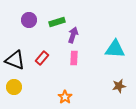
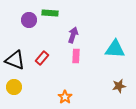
green rectangle: moved 7 px left, 9 px up; rotated 21 degrees clockwise
pink rectangle: moved 2 px right, 2 px up
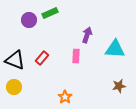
green rectangle: rotated 28 degrees counterclockwise
purple arrow: moved 14 px right
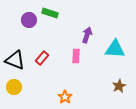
green rectangle: rotated 42 degrees clockwise
brown star: rotated 16 degrees counterclockwise
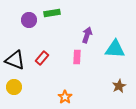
green rectangle: moved 2 px right; rotated 28 degrees counterclockwise
pink rectangle: moved 1 px right, 1 px down
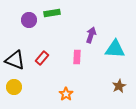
purple arrow: moved 4 px right
orange star: moved 1 px right, 3 px up
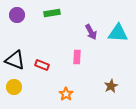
purple circle: moved 12 px left, 5 px up
purple arrow: moved 3 px up; rotated 133 degrees clockwise
cyan triangle: moved 3 px right, 16 px up
red rectangle: moved 7 px down; rotated 72 degrees clockwise
brown star: moved 8 px left
